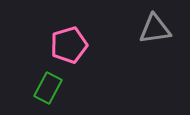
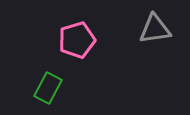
pink pentagon: moved 8 px right, 5 px up
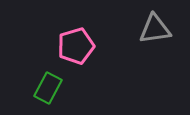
pink pentagon: moved 1 px left, 6 px down
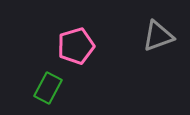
gray triangle: moved 3 px right, 7 px down; rotated 12 degrees counterclockwise
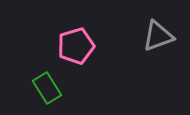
green rectangle: moved 1 px left; rotated 60 degrees counterclockwise
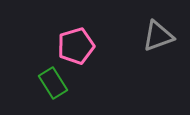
green rectangle: moved 6 px right, 5 px up
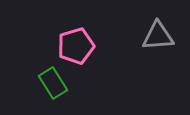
gray triangle: rotated 16 degrees clockwise
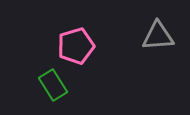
green rectangle: moved 2 px down
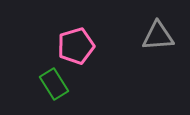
green rectangle: moved 1 px right, 1 px up
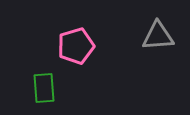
green rectangle: moved 10 px left, 4 px down; rotated 28 degrees clockwise
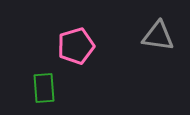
gray triangle: rotated 12 degrees clockwise
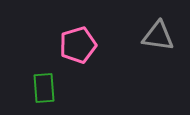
pink pentagon: moved 2 px right, 1 px up
